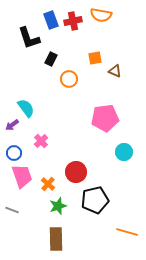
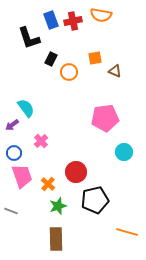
orange circle: moved 7 px up
gray line: moved 1 px left, 1 px down
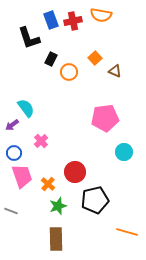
orange square: rotated 32 degrees counterclockwise
red circle: moved 1 px left
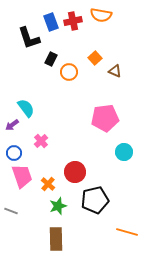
blue rectangle: moved 2 px down
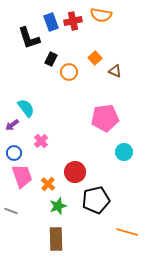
black pentagon: moved 1 px right
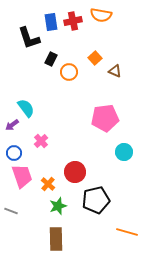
blue rectangle: rotated 12 degrees clockwise
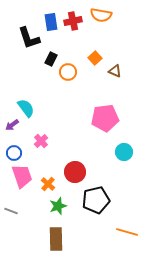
orange circle: moved 1 px left
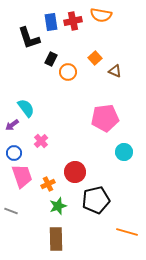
orange cross: rotated 24 degrees clockwise
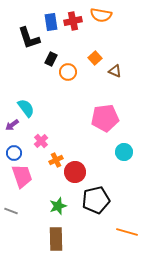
orange cross: moved 8 px right, 24 px up
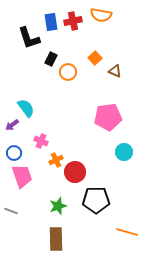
pink pentagon: moved 3 px right, 1 px up
pink cross: rotated 24 degrees counterclockwise
black pentagon: rotated 12 degrees clockwise
